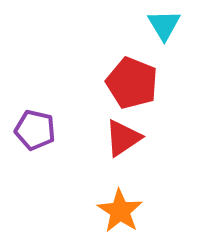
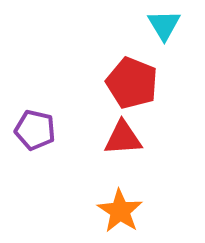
red triangle: rotated 30 degrees clockwise
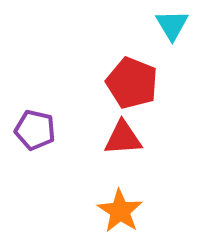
cyan triangle: moved 8 px right
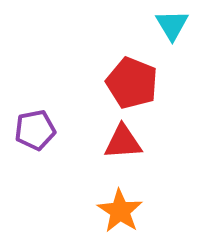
purple pentagon: rotated 24 degrees counterclockwise
red triangle: moved 4 px down
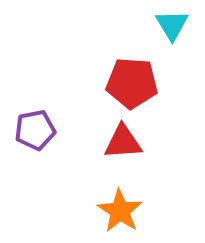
red pentagon: rotated 18 degrees counterclockwise
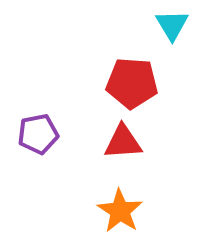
purple pentagon: moved 3 px right, 4 px down
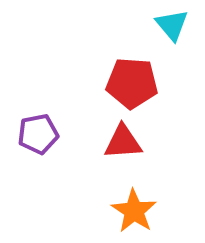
cyan triangle: rotated 9 degrees counterclockwise
orange star: moved 14 px right
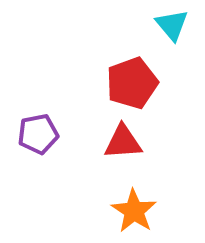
red pentagon: rotated 24 degrees counterclockwise
